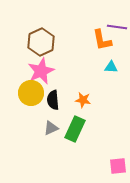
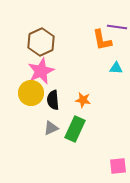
cyan triangle: moved 5 px right, 1 px down
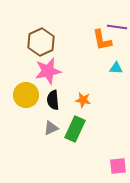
pink star: moved 7 px right; rotated 12 degrees clockwise
yellow circle: moved 5 px left, 2 px down
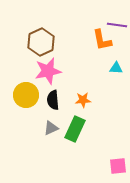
purple line: moved 2 px up
orange star: rotated 14 degrees counterclockwise
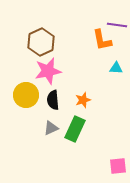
orange star: rotated 14 degrees counterclockwise
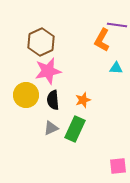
orange L-shape: rotated 40 degrees clockwise
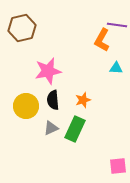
brown hexagon: moved 19 px left, 14 px up; rotated 12 degrees clockwise
yellow circle: moved 11 px down
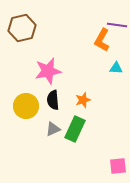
gray triangle: moved 2 px right, 1 px down
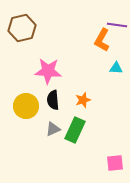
pink star: rotated 16 degrees clockwise
green rectangle: moved 1 px down
pink square: moved 3 px left, 3 px up
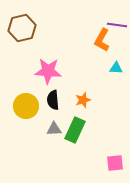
gray triangle: moved 1 px right; rotated 21 degrees clockwise
